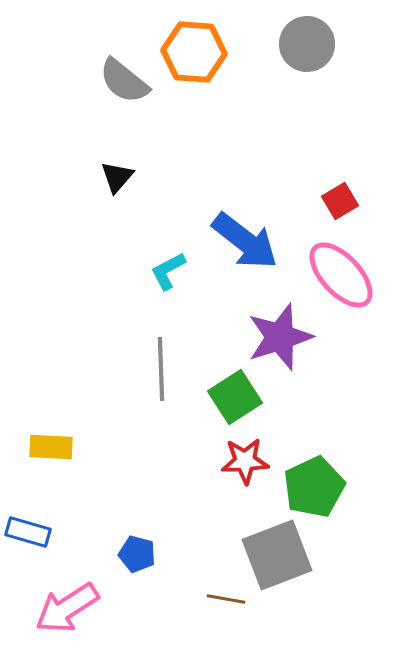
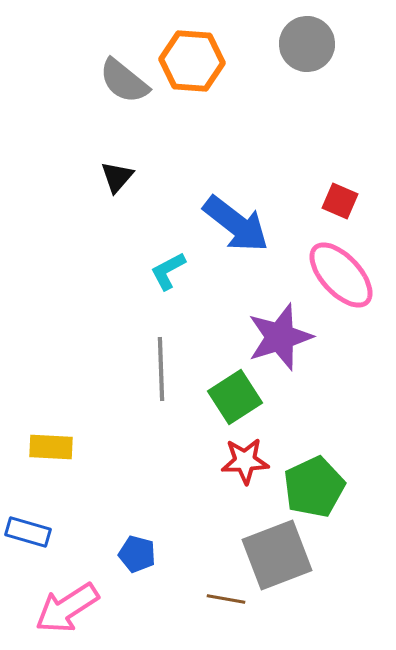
orange hexagon: moved 2 px left, 9 px down
red square: rotated 36 degrees counterclockwise
blue arrow: moved 9 px left, 17 px up
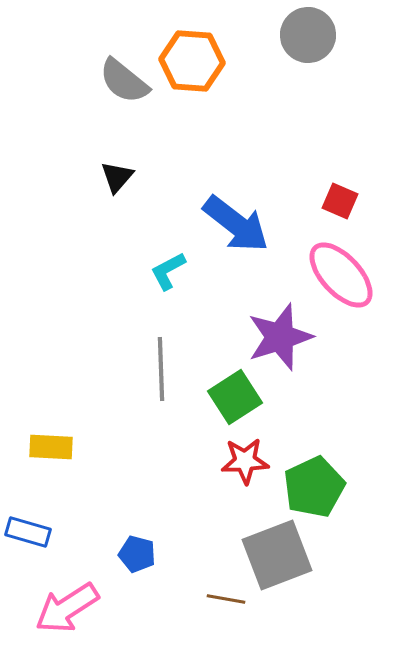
gray circle: moved 1 px right, 9 px up
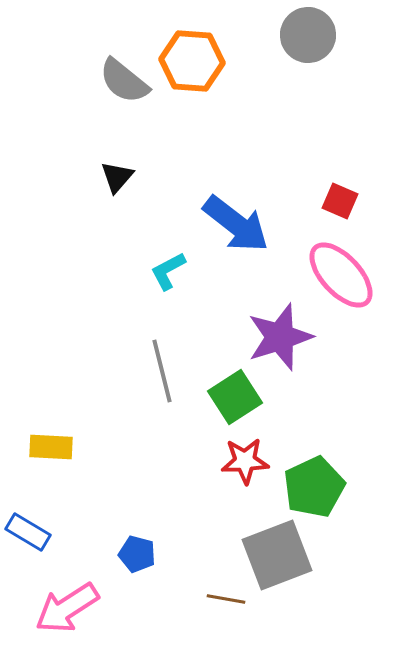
gray line: moved 1 px right, 2 px down; rotated 12 degrees counterclockwise
blue rectangle: rotated 15 degrees clockwise
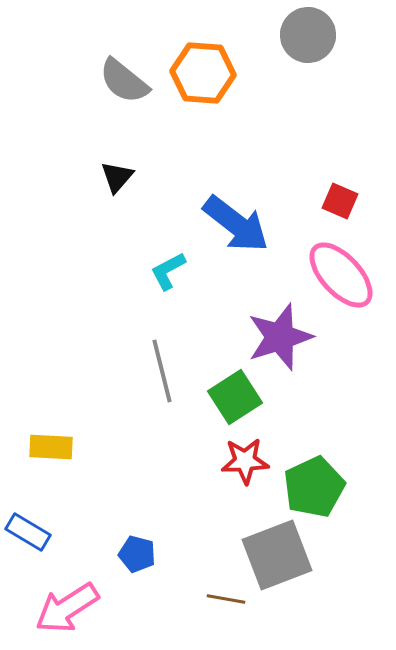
orange hexagon: moved 11 px right, 12 px down
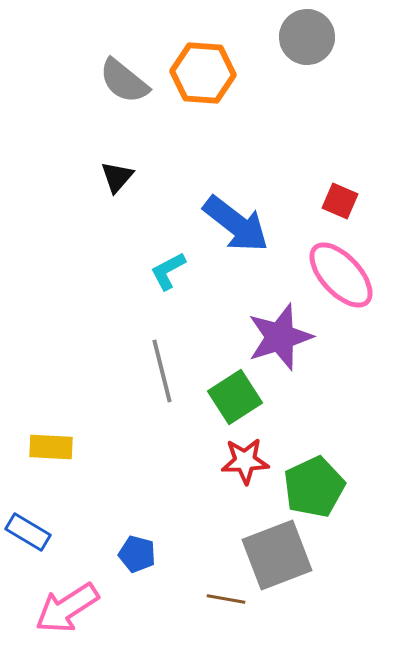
gray circle: moved 1 px left, 2 px down
